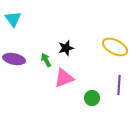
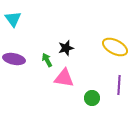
green arrow: moved 1 px right
pink triangle: rotated 30 degrees clockwise
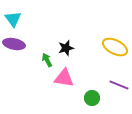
purple ellipse: moved 15 px up
purple line: rotated 72 degrees counterclockwise
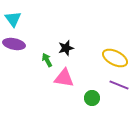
yellow ellipse: moved 11 px down
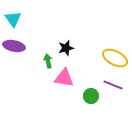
purple ellipse: moved 2 px down
green arrow: moved 1 px right, 1 px down; rotated 16 degrees clockwise
purple line: moved 6 px left
green circle: moved 1 px left, 2 px up
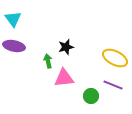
black star: moved 1 px up
pink triangle: rotated 15 degrees counterclockwise
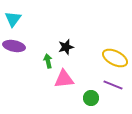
cyan triangle: rotated 12 degrees clockwise
pink triangle: moved 1 px down
green circle: moved 2 px down
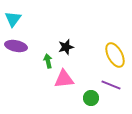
purple ellipse: moved 2 px right
yellow ellipse: moved 3 px up; rotated 35 degrees clockwise
purple line: moved 2 px left
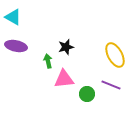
cyan triangle: moved 2 px up; rotated 36 degrees counterclockwise
green circle: moved 4 px left, 4 px up
